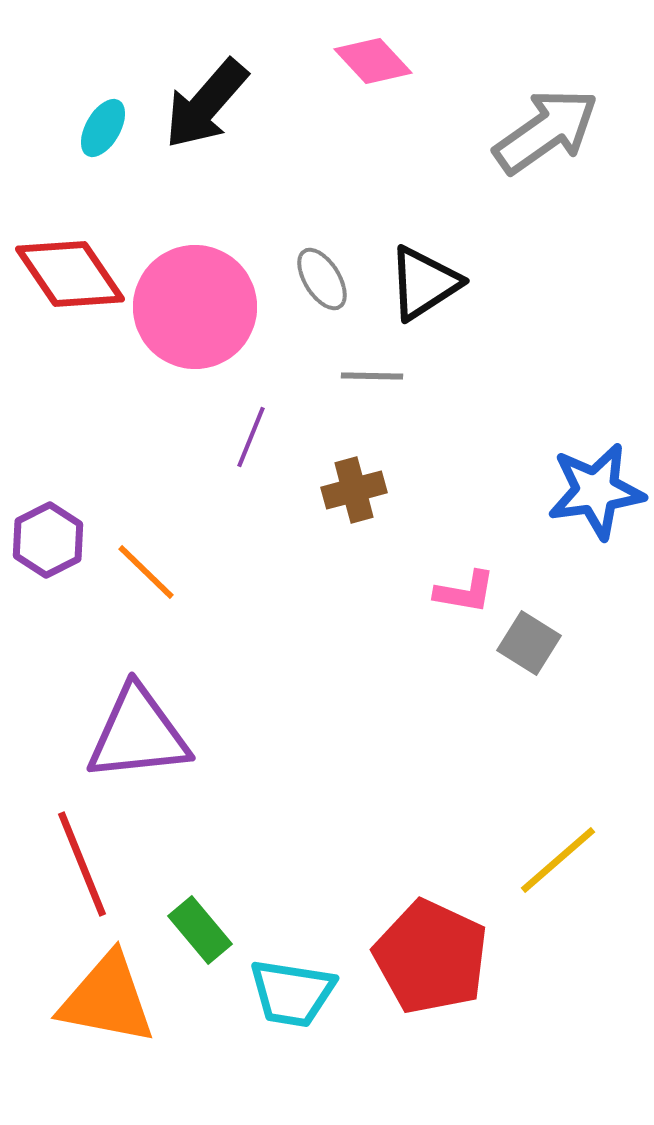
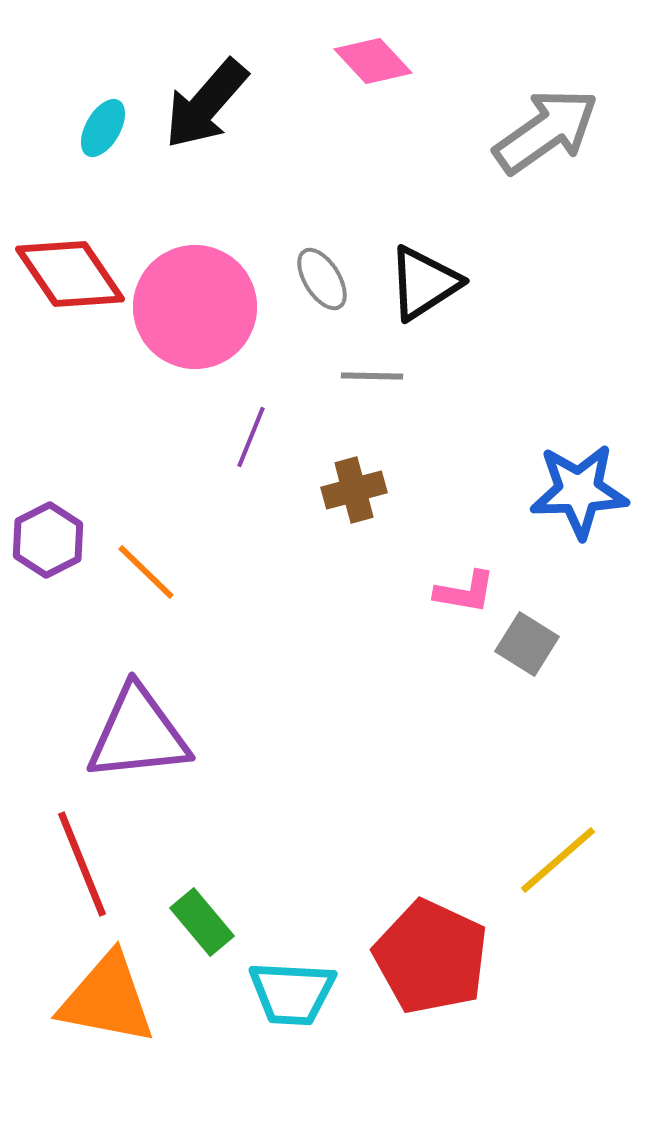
blue star: moved 17 px left; rotated 6 degrees clockwise
gray square: moved 2 px left, 1 px down
green rectangle: moved 2 px right, 8 px up
cyan trapezoid: rotated 6 degrees counterclockwise
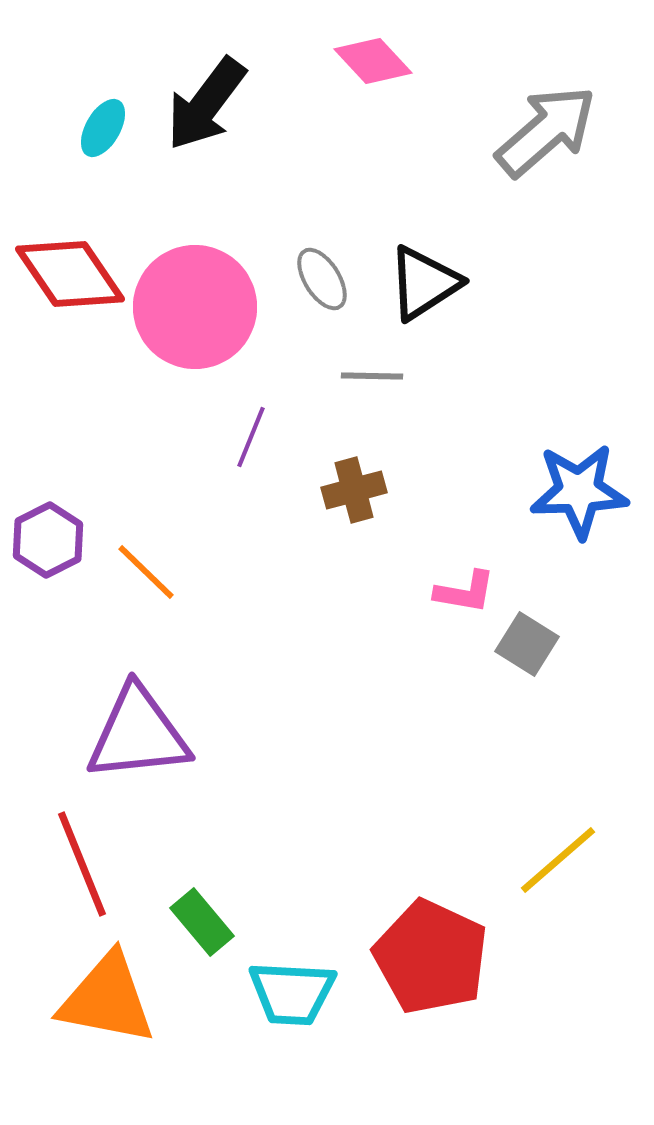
black arrow: rotated 4 degrees counterclockwise
gray arrow: rotated 6 degrees counterclockwise
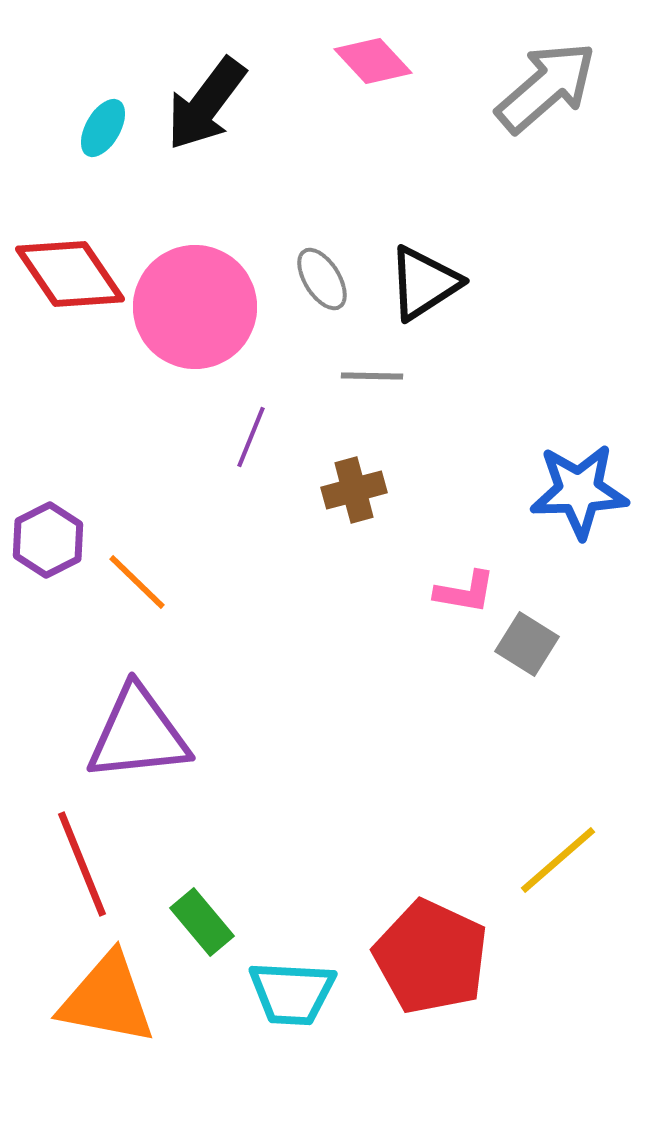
gray arrow: moved 44 px up
orange line: moved 9 px left, 10 px down
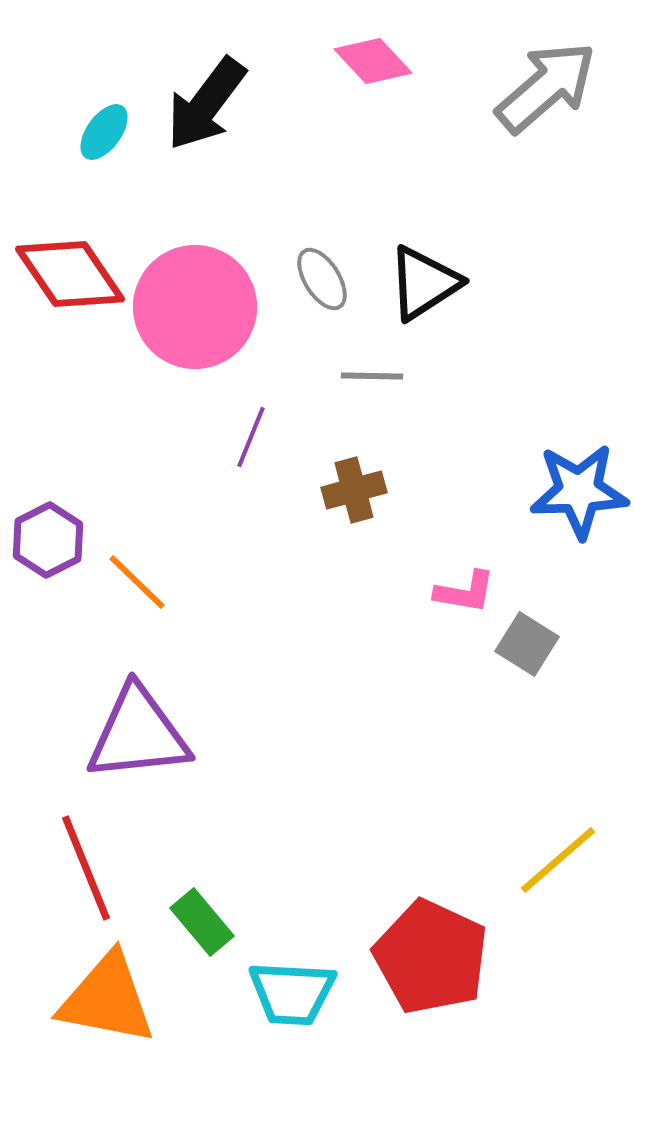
cyan ellipse: moved 1 px right, 4 px down; rotated 6 degrees clockwise
red line: moved 4 px right, 4 px down
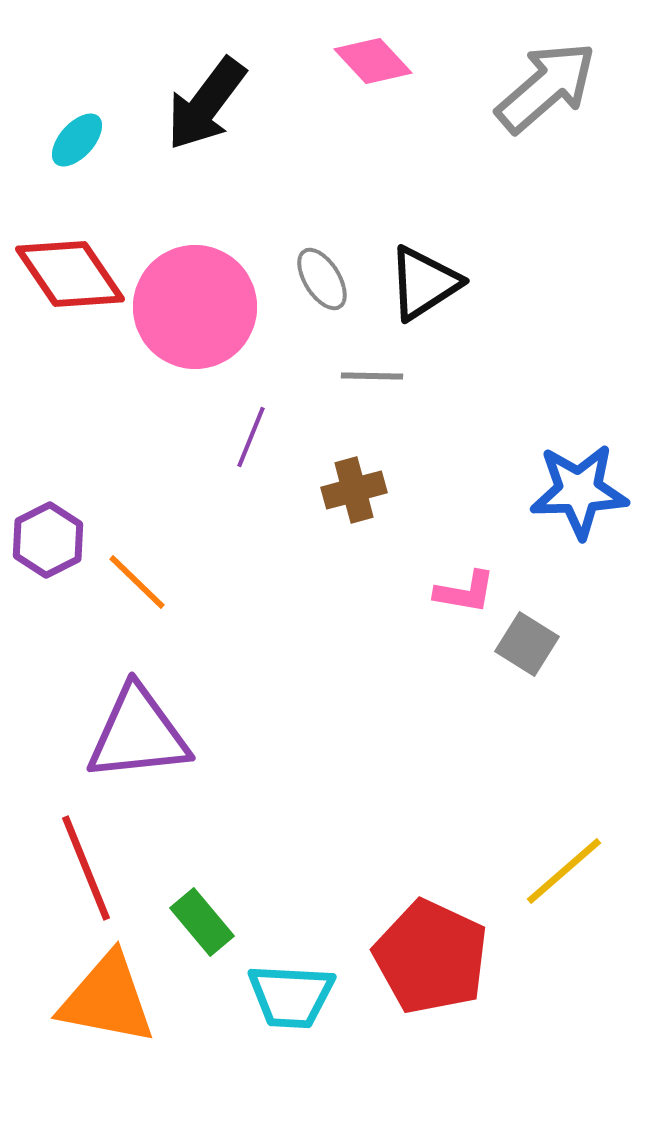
cyan ellipse: moved 27 px left, 8 px down; rotated 6 degrees clockwise
yellow line: moved 6 px right, 11 px down
cyan trapezoid: moved 1 px left, 3 px down
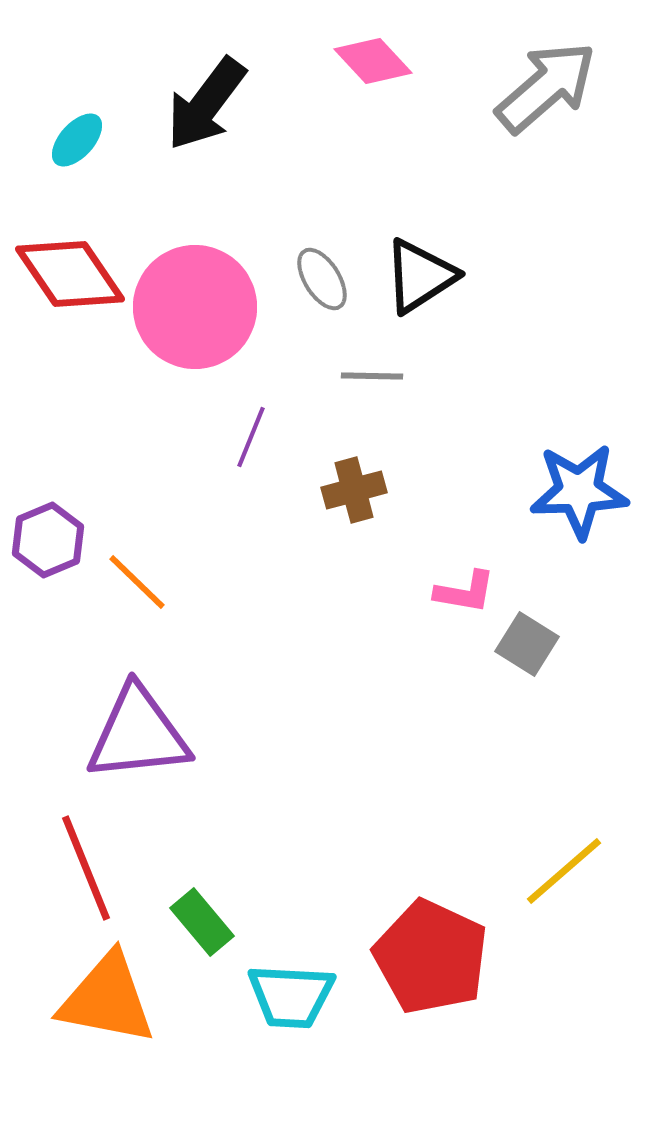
black triangle: moved 4 px left, 7 px up
purple hexagon: rotated 4 degrees clockwise
